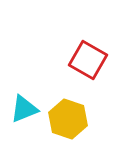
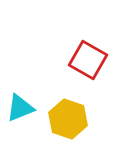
cyan triangle: moved 4 px left, 1 px up
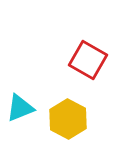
yellow hexagon: rotated 9 degrees clockwise
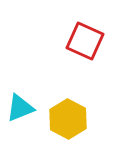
red square: moved 3 px left, 19 px up; rotated 6 degrees counterclockwise
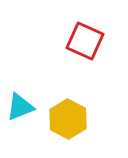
cyan triangle: moved 1 px up
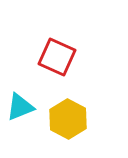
red square: moved 28 px left, 16 px down
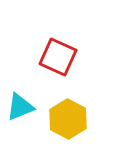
red square: moved 1 px right
